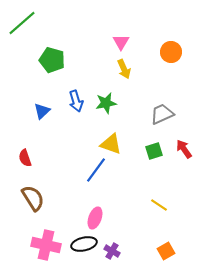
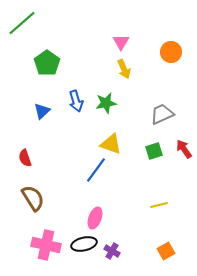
green pentagon: moved 5 px left, 3 px down; rotated 20 degrees clockwise
yellow line: rotated 48 degrees counterclockwise
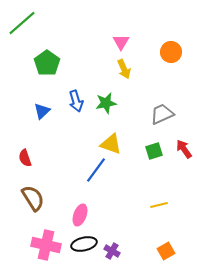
pink ellipse: moved 15 px left, 3 px up
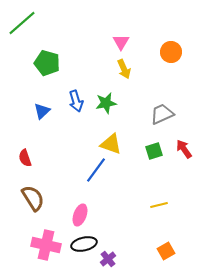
green pentagon: rotated 20 degrees counterclockwise
purple cross: moved 4 px left, 8 px down; rotated 21 degrees clockwise
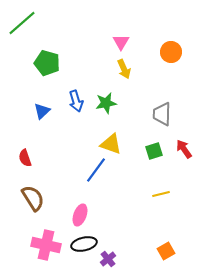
gray trapezoid: rotated 65 degrees counterclockwise
yellow line: moved 2 px right, 11 px up
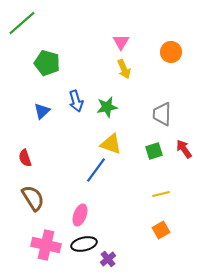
green star: moved 1 px right, 4 px down
orange square: moved 5 px left, 21 px up
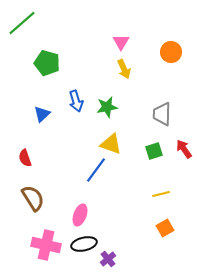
blue triangle: moved 3 px down
orange square: moved 4 px right, 2 px up
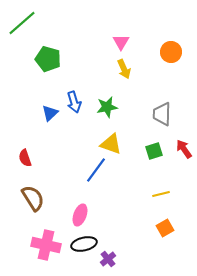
green pentagon: moved 1 px right, 4 px up
blue arrow: moved 2 px left, 1 px down
blue triangle: moved 8 px right, 1 px up
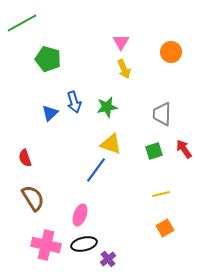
green line: rotated 12 degrees clockwise
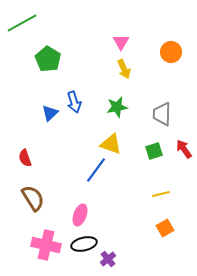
green pentagon: rotated 15 degrees clockwise
green star: moved 10 px right
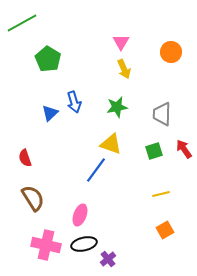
orange square: moved 2 px down
